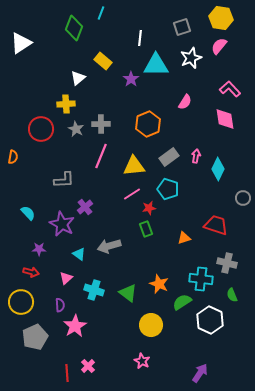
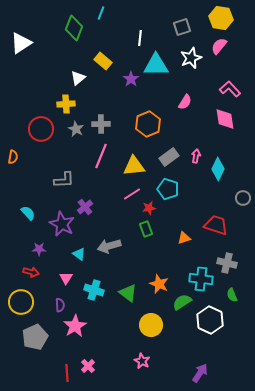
pink triangle at (66, 278): rotated 16 degrees counterclockwise
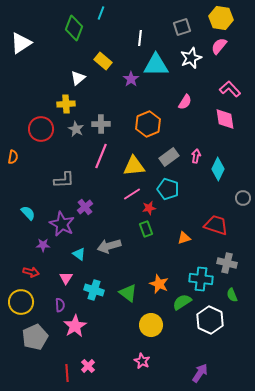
purple star at (39, 249): moved 4 px right, 4 px up
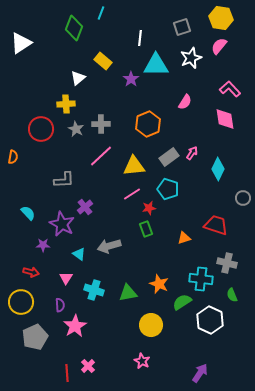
pink line at (101, 156): rotated 25 degrees clockwise
pink arrow at (196, 156): moved 4 px left, 3 px up; rotated 24 degrees clockwise
green triangle at (128, 293): rotated 48 degrees counterclockwise
